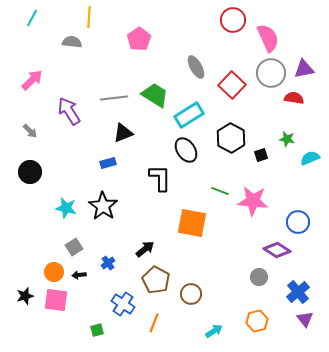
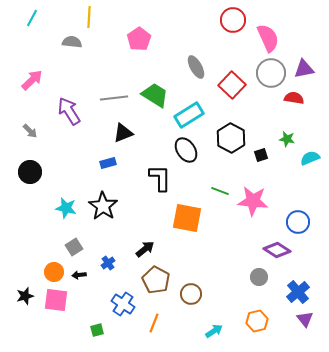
orange square at (192, 223): moved 5 px left, 5 px up
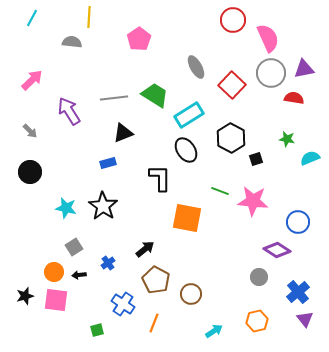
black square at (261, 155): moved 5 px left, 4 px down
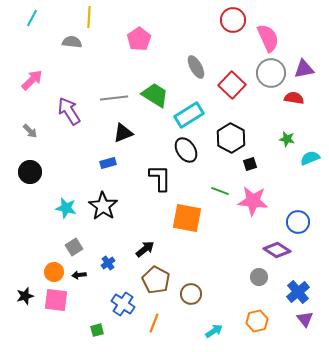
black square at (256, 159): moved 6 px left, 5 px down
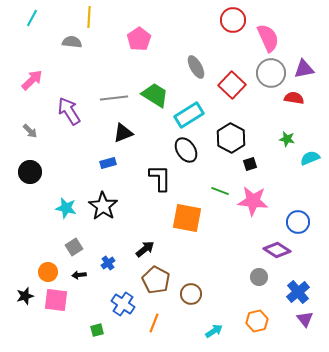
orange circle at (54, 272): moved 6 px left
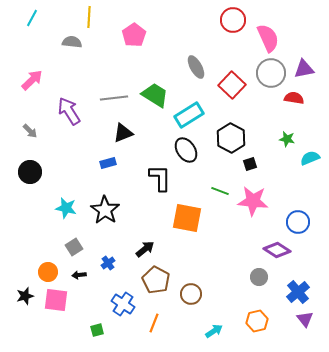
pink pentagon at (139, 39): moved 5 px left, 4 px up
black star at (103, 206): moved 2 px right, 4 px down
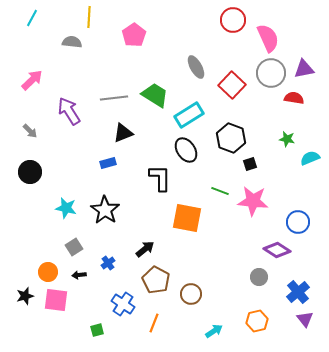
black hexagon at (231, 138): rotated 8 degrees counterclockwise
